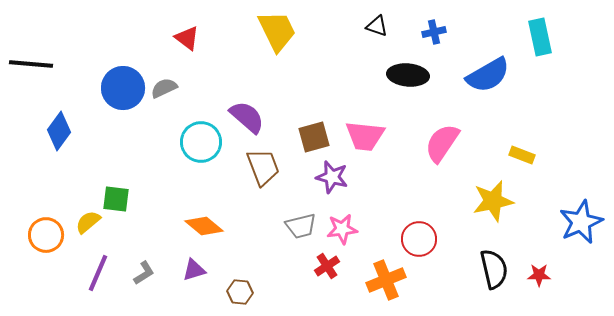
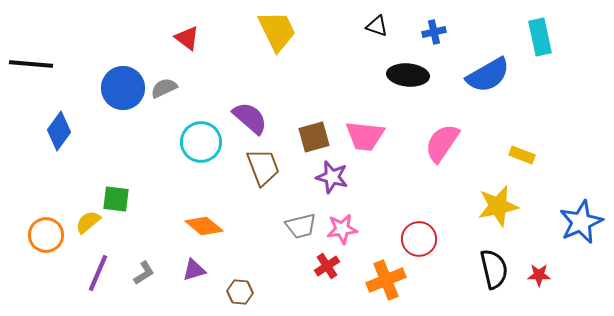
purple semicircle: moved 3 px right, 1 px down
yellow star: moved 5 px right, 5 px down
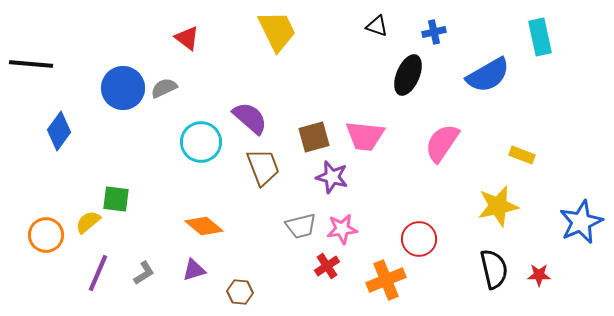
black ellipse: rotated 72 degrees counterclockwise
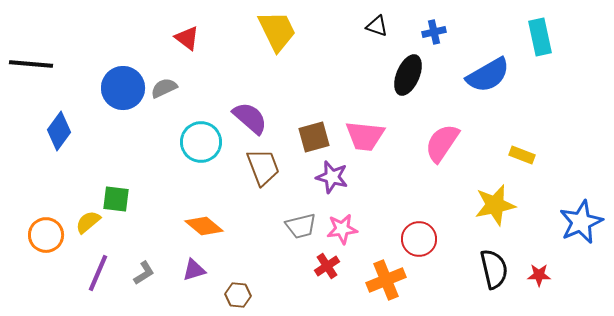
yellow star: moved 3 px left, 1 px up
brown hexagon: moved 2 px left, 3 px down
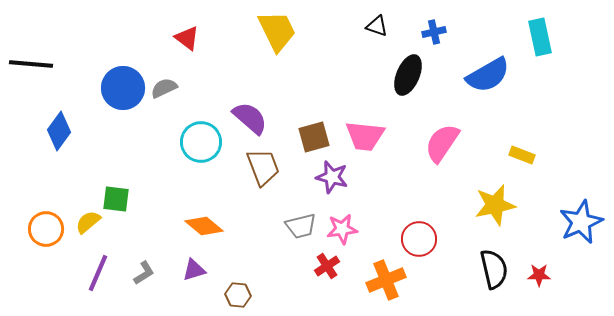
orange circle: moved 6 px up
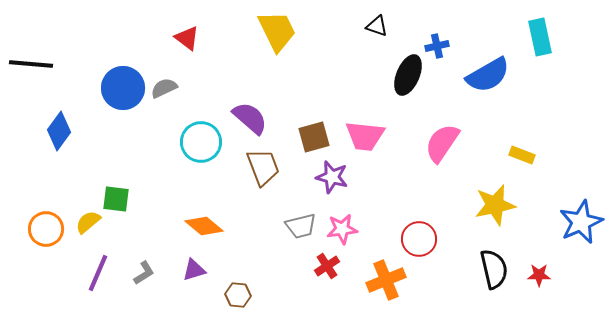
blue cross: moved 3 px right, 14 px down
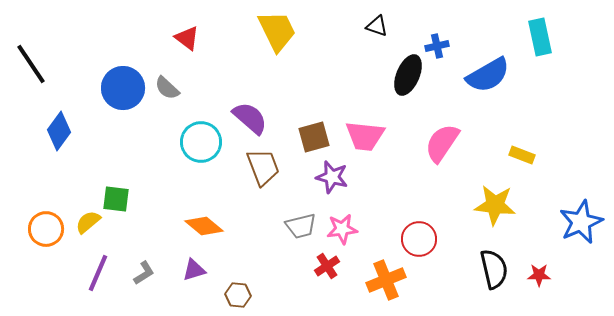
black line: rotated 51 degrees clockwise
gray semicircle: moved 3 px right; rotated 112 degrees counterclockwise
yellow star: rotated 18 degrees clockwise
